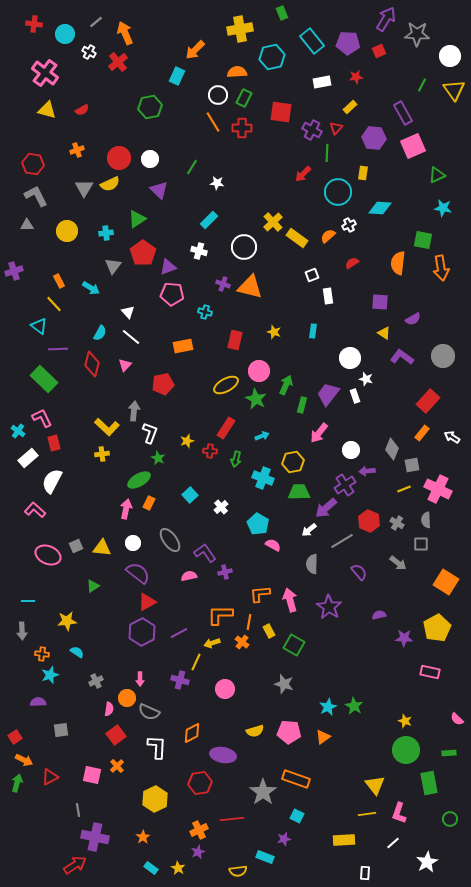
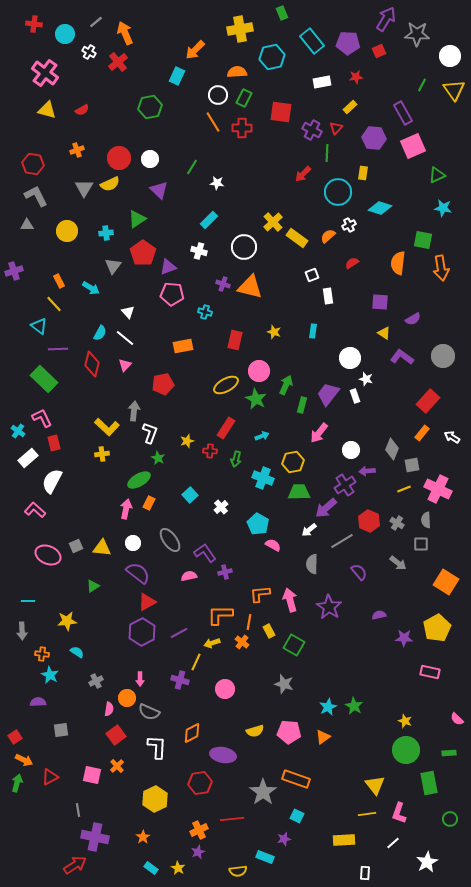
cyan diamond at (380, 208): rotated 15 degrees clockwise
white line at (131, 337): moved 6 px left, 1 px down
cyan star at (50, 675): rotated 24 degrees counterclockwise
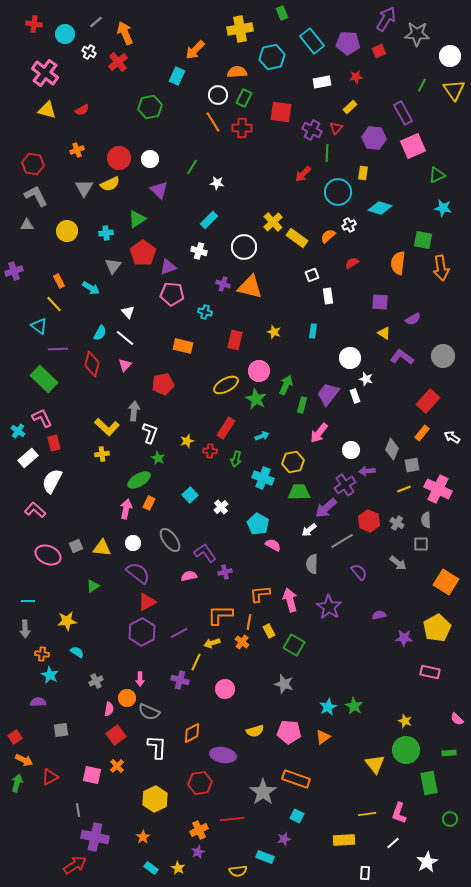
orange rectangle at (183, 346): rotated 24 degrees clockwise
gray arrow at (22, 631): moved 3 px right, 2 px up
yellow triangle at (375, 785): moved 21 px up
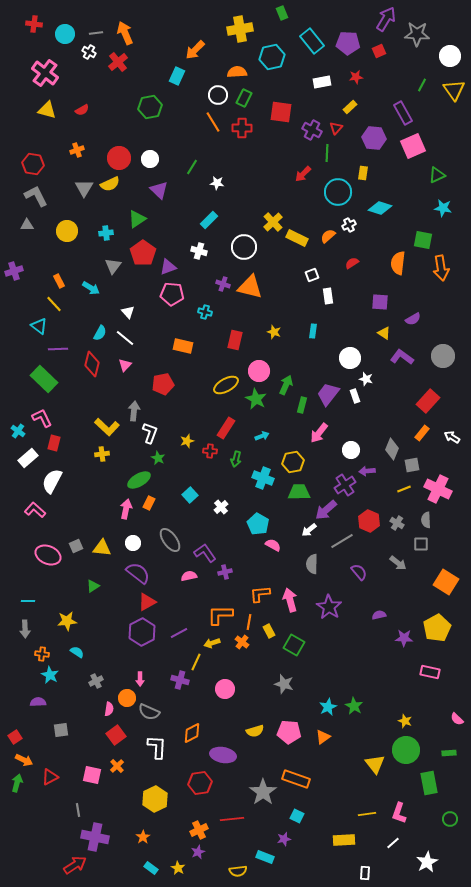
gray line at (96, 22): moved 11 px down; rotated 32 degrees clockwise
yellow rectangle at (297, 238): rotated 10 degrees counterclockwise
red rectangle at (54, 443): rotated 28 degrees clockwise
purple arrow at (326, 508): moved 2 px down
